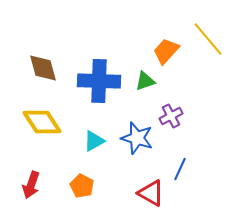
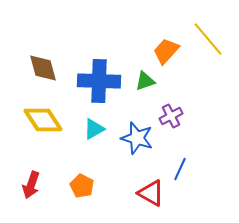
yellow diamond: moved 1 px right, 2 px up
cyan triangle: moved 12 px up
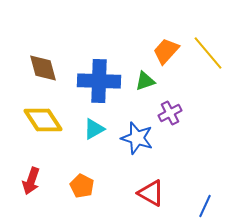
yellow line: moved 14 px down
purple cross: moved 1 px left, 3 px up
blue line: moved 25 px right, 37 px down
red arrow: moved 4 px up
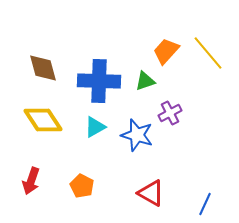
cyan triangle: moved 1 px right, 2 px up
blue star: moved 3 px up
blue line: moved 2 px up
